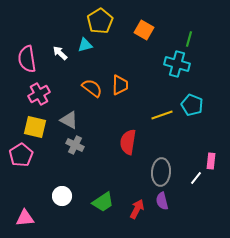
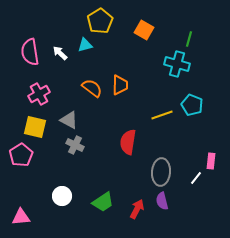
pink semicircle: moved 3 px right, 7 px up
pink triangle: moved 4 px left, 1 px up
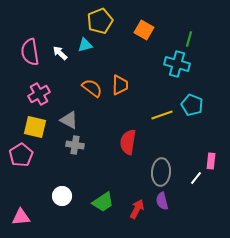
yellow pentagon: rotated 10 degrees clockwise
gray cross: rotated 18 degrees counterclockwise
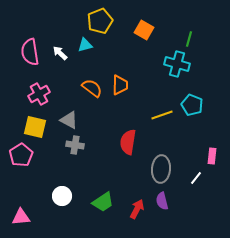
pink rectangle: moved 1 px right, 5 px up
gray ellipse: moved 3 px up
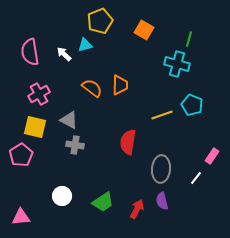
white arrow: moved 4 px right, 1 px down
pink rectangle: rotated 28 degrees clockwise
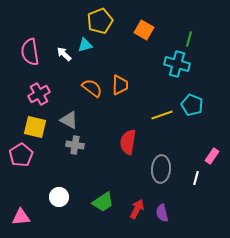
white line: rotated 24 degrees counterclockwise
white circle: moved 3 px left, 1 px down
purple semicircle: moved 12 px down
